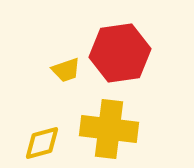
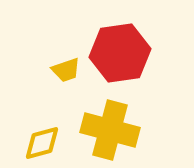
yellow cross: moved 1 px right, 1 px down; rotated 8 degrees clockwise
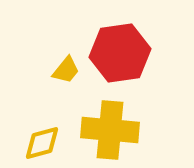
yellow trapezoid: rotated 32 degrees counterclockwise
yellow cross: rotated 10 degrees counterclockwise
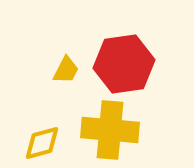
red hexagon: moved 4 px right, 11 px down
yellow trapezoid: rotated 12 degrees counterclockwise
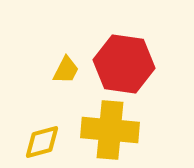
red hexagon: rotated 16 degrees clockwise
yellow diamond: moved 1 px up
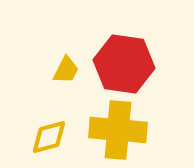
yellow cross: moved 8 px right
yellow diamond: moved 7 px right, 5 px up
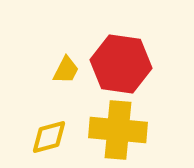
red hexagon: moved 3 px left
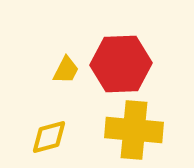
red hexagon: rotated 10 degrees counterclockwise
yellow cross: moved 16 px right
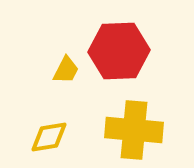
red hexagon: moved 2 px left, 13 px up
yellow diamond: rotated 6 degrees clockwise
